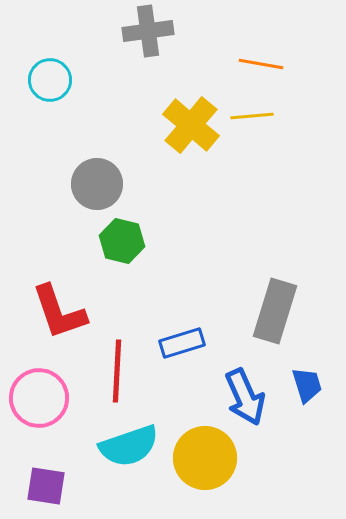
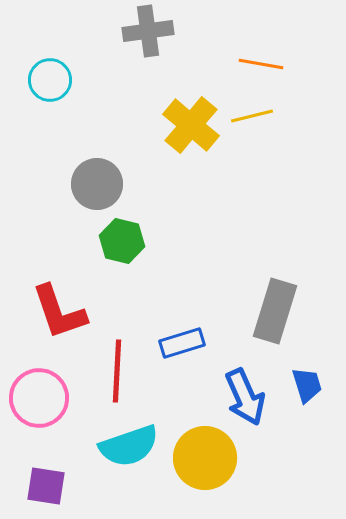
yellow line: rotated 9 degrees counterclockwise
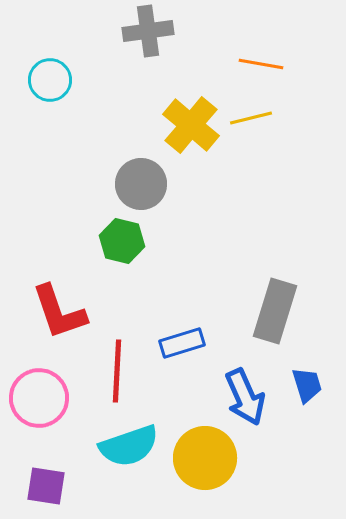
yellow line: moved 1 px left, 2 px down
gray circle: moved 44 px right
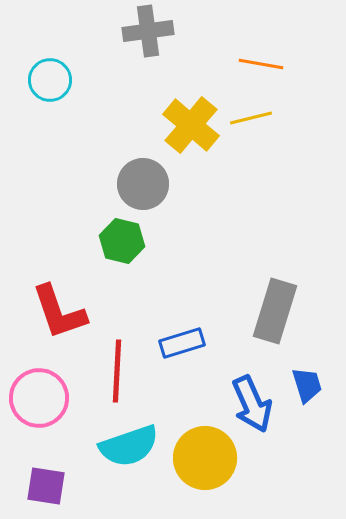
gray circle: moved 2 px right
blue arrow: moved 7 px right, 7 px down
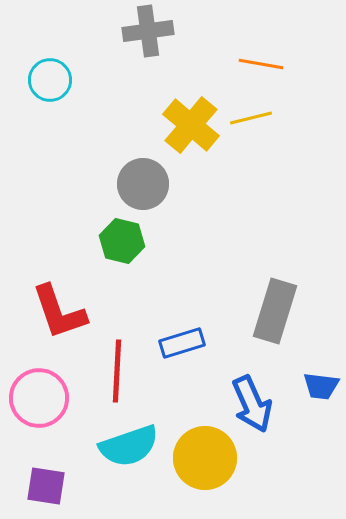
blue trapezoid: moved 14 px right, 1 px down; rotated 114 degrees clockwise
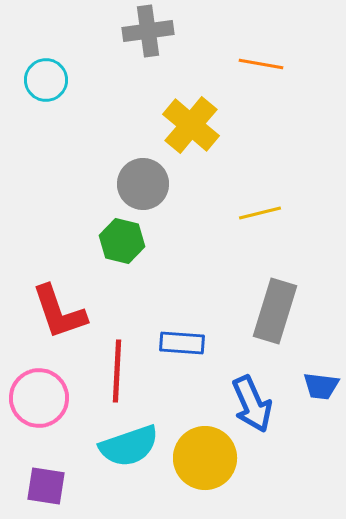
cyan circle: moved 4 px left
yellow line: moved 9 px right, 95 px down
blue rectangle: rotated 21 degrees clockwise
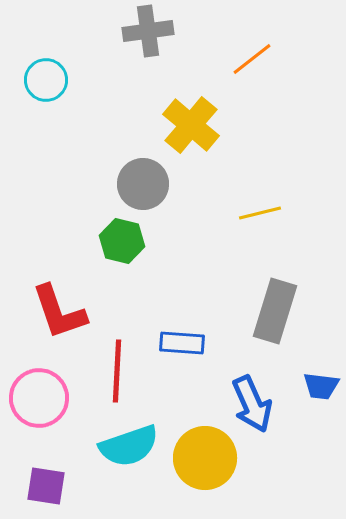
orange line: moved 9 px left, 5 px up; rotated 48 degrees counterclockwise
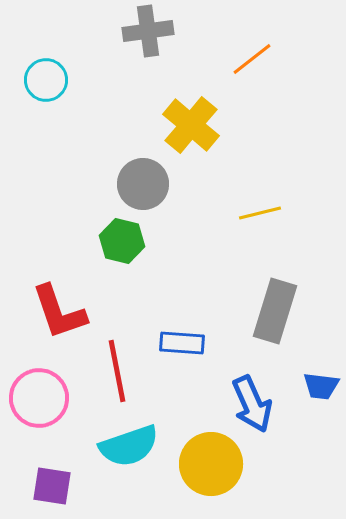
red line: rotated 14 degrees counterclockwise
yellow circle: moved 6 px right, 6 px down
purple square: moved 6 px right
